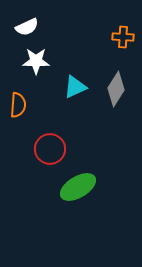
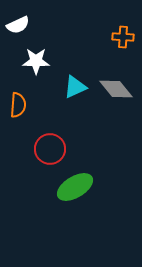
white semicircle: moved 9 px left, 2 px up
gray diamond: rotated 72 degrees counterclockwise
green ellipse: moved 3 px left
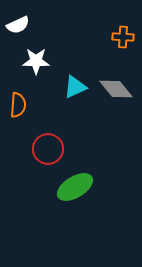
red circle: moved 2 px left
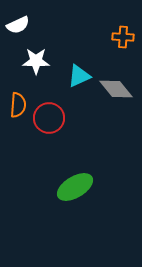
cyan triangle: moved 4 px right, 11 px up
red circle: moved 1 px right, 31 px up
